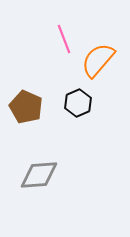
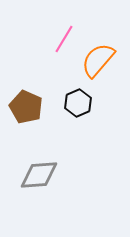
pink line: rotated 52 degrees clockwise
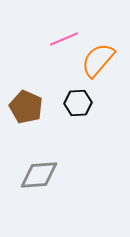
pink line: rotated 36 degrees clockwise
black hexagon: rotated 20 degrees clockwise
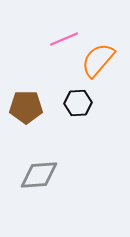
brown pentagon: rotated 24 degrees counterclockwise
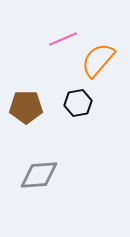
pink line: moved 1 px left
black hexagon: rotated 8 degrees counterclockwise
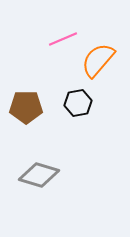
gray diamond: rotated 21 degrees clockwise
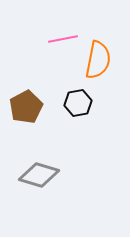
pink line: rotated 12 degrees clockwise
orange semicircle: rotated 150 degrees clockwise
brown pentagon: rotated 28 degrees counterclockwise
